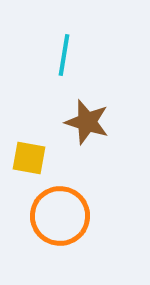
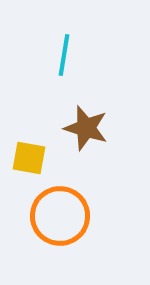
brown star: moved 1 px left, 6 px down
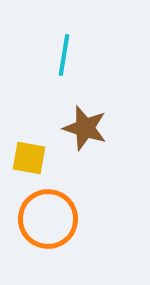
brown star: moved 1 px left
orange circle: moved 12 px left, 3 px down
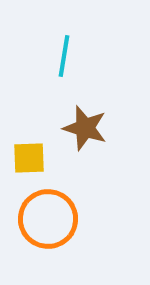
cyan line: moved 1 px down
yellow square: rotated 12 degrees counterclockwise
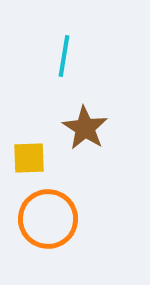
brown star: rotated 15 degrees clockwise
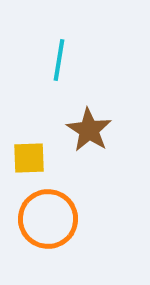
cyan line: moved 5 px left, 4 px down
brown star: moved 4 px right, 2 px down
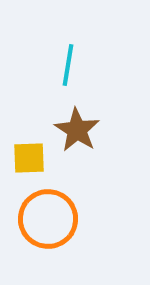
cyan line: moved 9 px right, 5 px down
brown star: moved 12 px left
